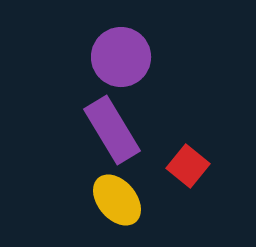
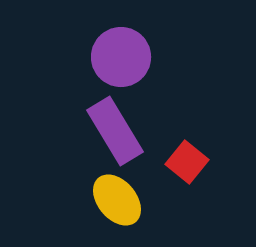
purple rectangle: moved 3 px right, 1 px down
red square: moved 1 px left, 4 px up
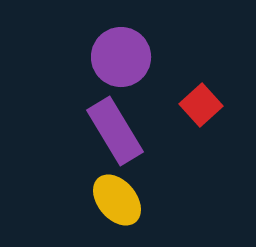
red square: moved 14 px right, 57 px up; rotated 9 degrees clockwise
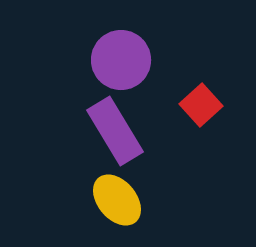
purple circle: moved 3 px down
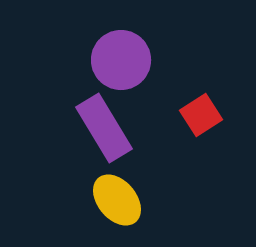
red square: moved 10 px down; rotated 9 degrees clockwise
purple rectangle: moved 11 px left, 3 px up
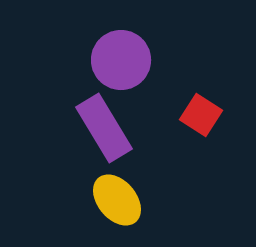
red square: rotated 24 degrees counterclockwise
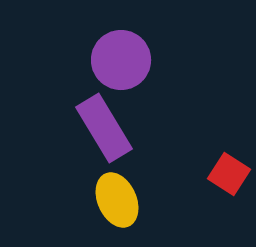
red square: moved 28 px right, 59 px down
yellow ellipse: rotated 16 degrees clockwise
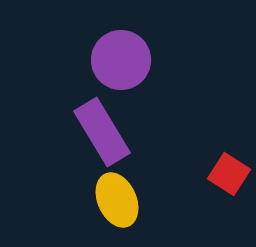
purple rectangle: moved 2 px left, 4 px down
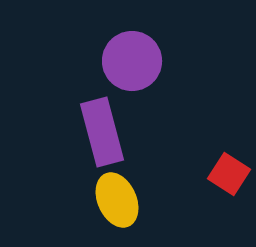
purple circle: moved 11 px right, 1 px down
purple rectangle: rotated 16 degrees clockwise
